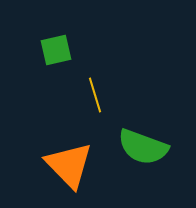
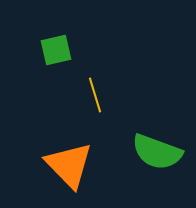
green semicircle: moved 14 px right, 5 px down
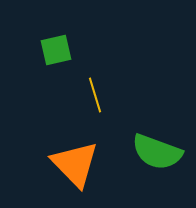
orange triangle: moved 6 px right, 1 px up
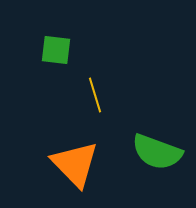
green square: rotated 20 degrees clockwise
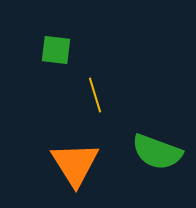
orange triangle: rotated 12 degrees clockwise
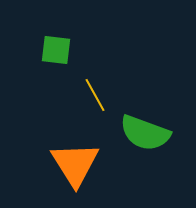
yellow line: rotated 12 degrees counterclockwise
green semicircle: moved 12 px left, 19 px up
